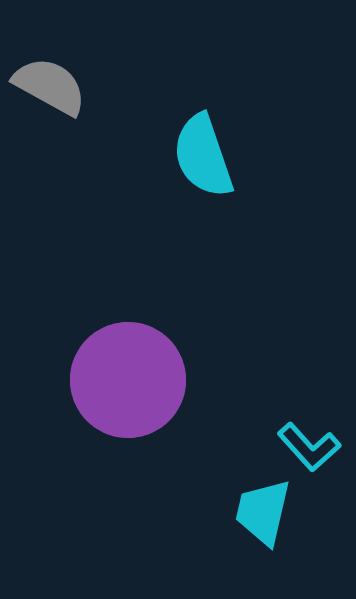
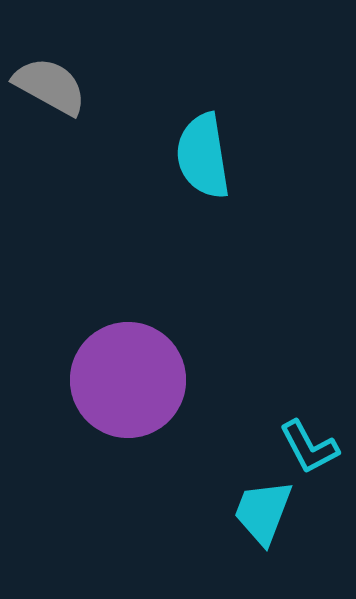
cyan semicircle: rotated 10 degrees clockwise
cyan L-shape: rotated 14 degrees clockwise
cyan trapezoid: rotated 8 degrees clockwise
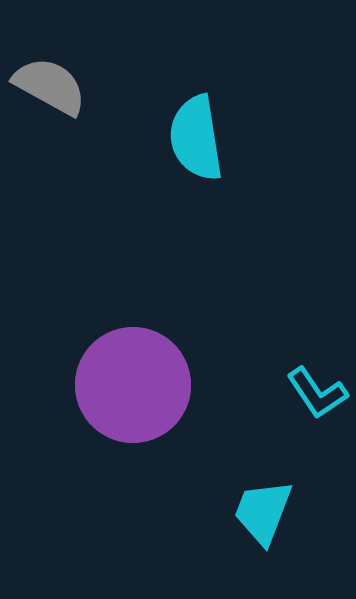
cyan semicircle: moved 7 px left, 18 px up
purple circle: moved 5 px right, 5 px down
cyan L-shape: moved 8 px right, 54 px up; rotated 6 degrees counterclockwise
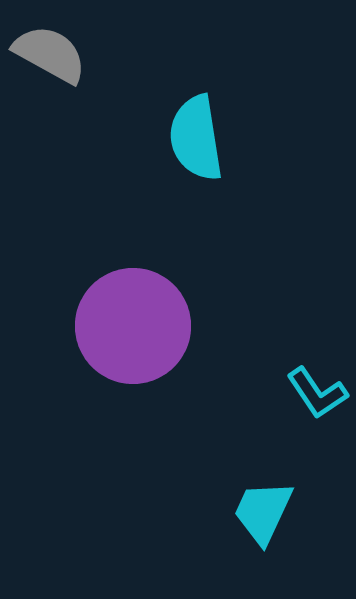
gray semicircle: moved 32 px up
purple circle: moved 59 px up
cyan trapezoid: rotated 4 degrees clockwise
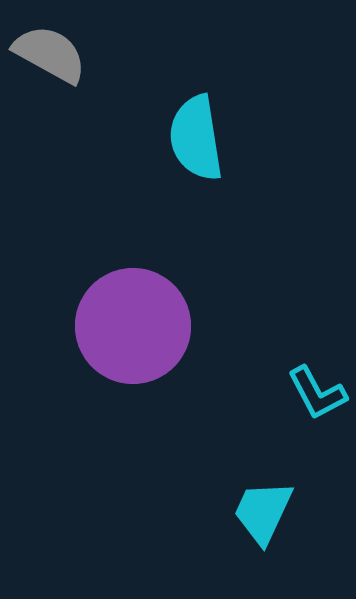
cyan L-shape: rotated 6 degrees clockwise
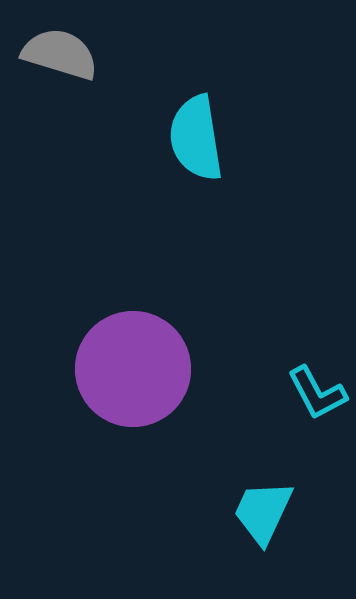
gray semicircle: moved 10 px right; rotated 12 degrees counterclockwise
purple circle: moved 43 px down
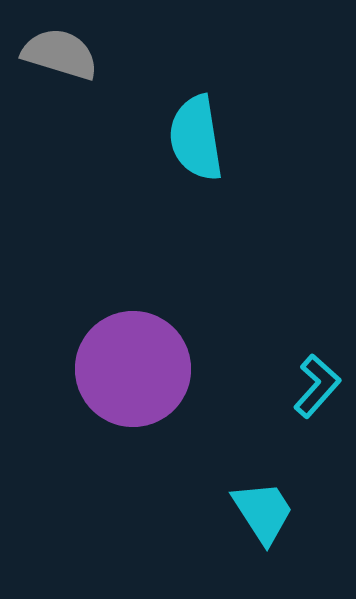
cyan L-shape: moved 7 px up; rotated 110 degrees counterclockwise
cyan trapezoid: rotated 122 degrees clockwise
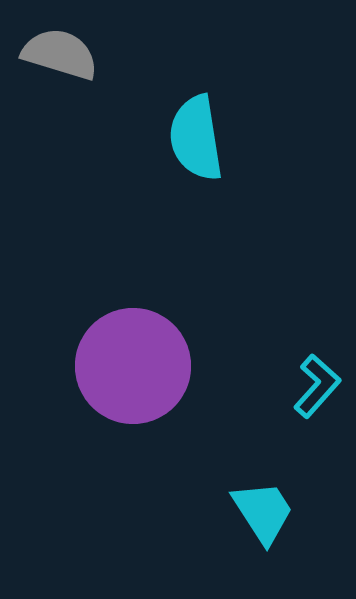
purple circle: moved 3 px up
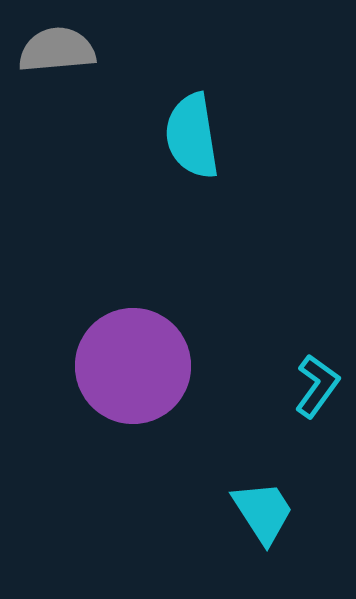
gray semicircle: moved 3 px left, 4 px up; rotated 22 degrees counterclockwise
cyan semicircle: moved 4 px left, 2 px up
cyan L-shape: rotated 6 degrees counterclockwise
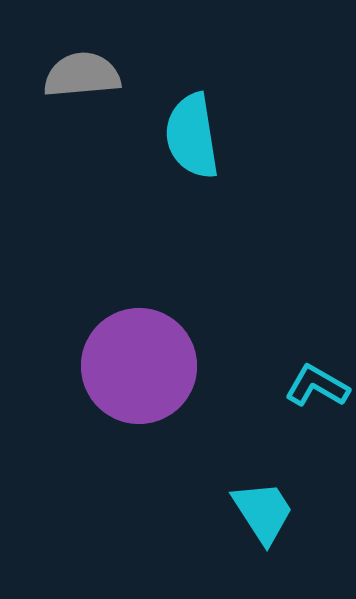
gray semicircle: moved 25 px right, 25 px down
purple circle: moved 6 px right
cyan L-shape: rotated 96 degrees counterclockwise
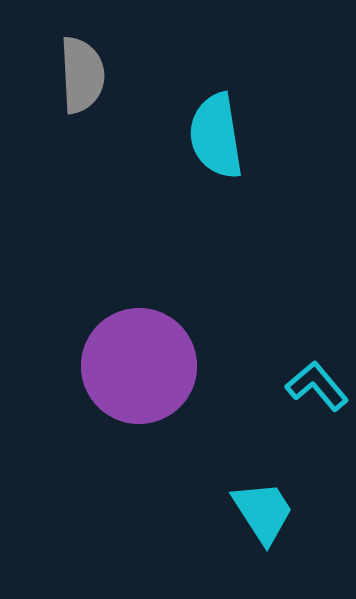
gray semicircle: rotated 92 degrees clockwise
cyan semicircle: moved 24 px right
cyan L-shape: rotated 20 degrees clockwise
